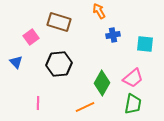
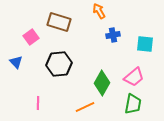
pink trapezoid: moved 1 px right, 1 px up
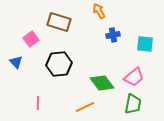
pink square: moved 2 px down
green diamond: rotated 65 degrees counterclockwise
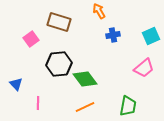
cyan square: moved 6 px right, 8 px up; rotated 30 degrees counterclockwise
blue triangle: moved 22 px down
pink trapezoid: moved 10 px right, 9 px up
green diamond: moved 17 px left, 4 px up
green trapezoid: moved 5 px left, 2 px down
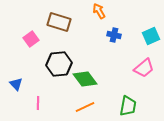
blue cross: moved 1 px right; rotated 24 degrees clockwise
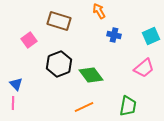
brown rectangle: moved 1 px up
pink square: moved 2 px left, 1 px down
black hexagon: rotated 15 degrees counterclockwise
green diamond: moved 6 px right, 4 px up
pink line: moved 25 px left
orange line: moved 1 px left
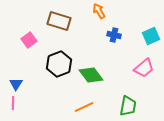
blue triangle: rotated 16 degrees clockwise
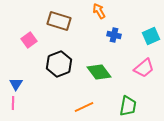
green diamond: moved 8 px right, 3 px up
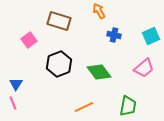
pink line: rotated 24 degrees counterclockwise
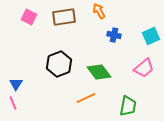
brown rectangle: moved 5 px right, 4 px up; rotated 25 degrees counterclockwise
pink square: moved 23 px up; rotated 28 degrees counterclockwise
orange line: moved 2 px right, 9 px up
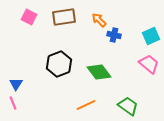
orange arrow: moved 9 px down; rotated 14 degrees counterclockwise
pink trapezoid: moved 5 px right, 4 px up; rotated 100 degrees counterclockwise
orange line: moved 7 px down
green trapezoid: rotated 65 degrees counterclockwise
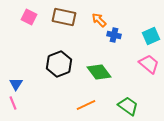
brown rectangle: rotated 20 degrees clockwise
